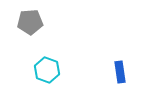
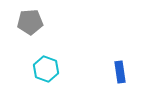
cyan hexagon: moved 1 px left, 1 px up
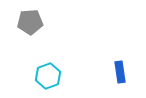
cyan hexagon: moved 2 px right, 7 px down; rotated 20 degrees clockwise
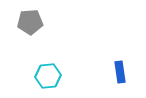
cyan hexagon: rotated 15 degrees clockwise
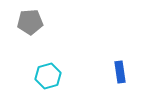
cyan hexagon: rotated 10 degrees counterclockwise
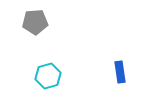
gray pentagon: moved 5 px right
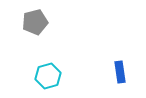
gray pentagon: rotated 10 degrees counterclockwise
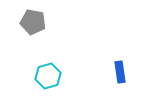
gray pentagon: moved 2 px left; rotated 25 degrees clockwise
